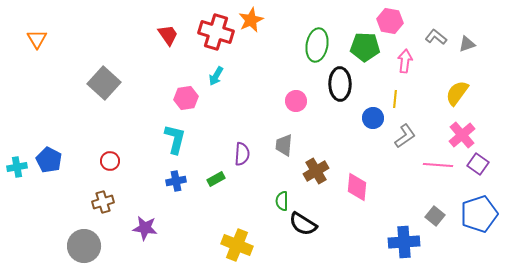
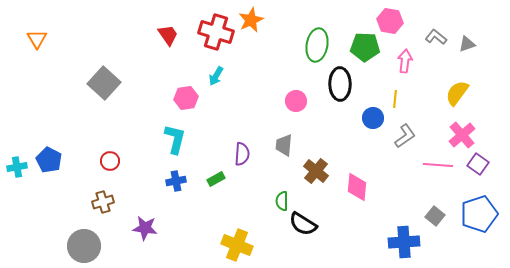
brown cross at (316, 171): rotated 20 degrees counterclockwise
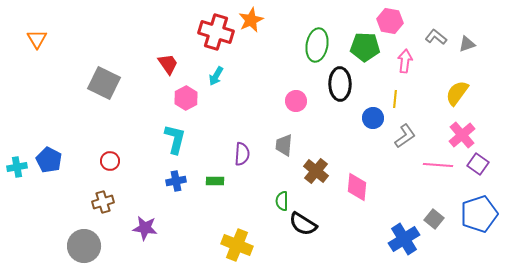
red trapezoid at (168, 35): moved 29 px down
gray square at (104, 83): rotated 16 degrees counterclockwise
pink hexagon at (186, 98): rotated 20 degrees counterclockwise
green rectangle at (216, 179): moved 1 px left, 2 px down; rotated 30 degrees clockwise
gray square at (435, 216): moved 1 px left, 3 px down
blue cross at (404, 242): moved 3 px up; rotated 28 degrees counterclockwise
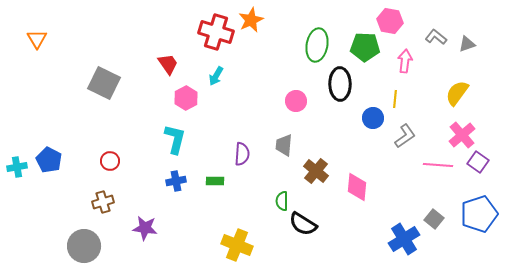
purple square at (478, 164): moved 2 px up
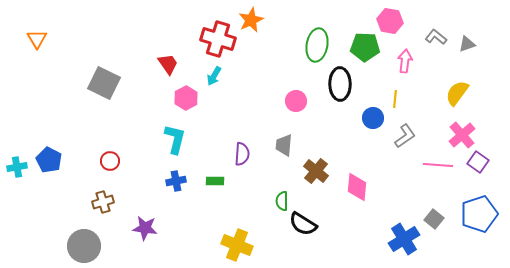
red cross at (216, 32): moved 2 px right, 7 px down
cyan arrow at (216, 76): moved 2 px left
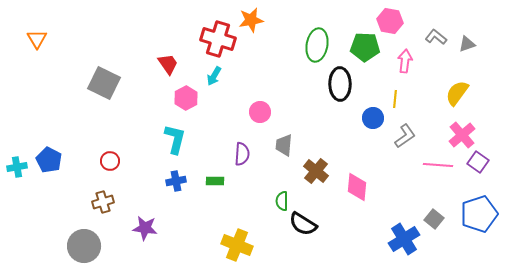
orange star at (251, 20): rotated 15 degrees clockwise
pink circle at (296, 101): moved 36 px left, 11 px down
